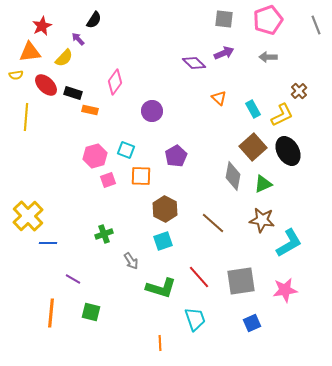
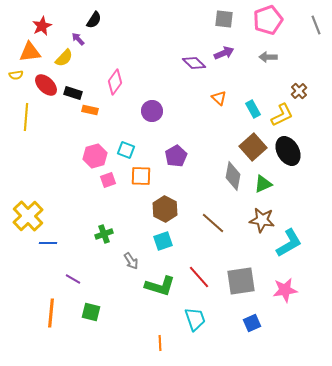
green L-shape at (161, 288): moved 1 px left, 2 px up
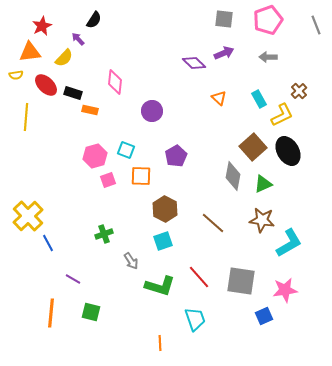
pink diamond at (115, 82): rotated 30 degrees counterclockwise
cyan rectangle at (253, 109): moved 6 px right, 10 px up
blue line at (48, 243): rotated 60 degrees clockwise
gray square at (241, 281): rotated 16 degrees clockwise
blue square at (252, 323): moved 12 px right, 7 px up
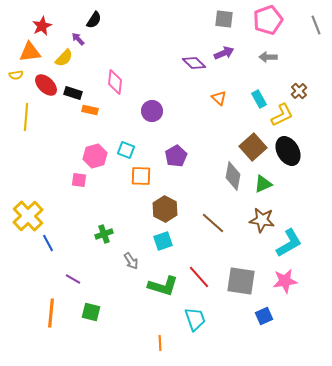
pink square at (108, 180): moved 29 px left; rotated 28 degrees clockwise
green L-shape at (160, 286): moved 3 px right
pink star at (285, 290): moved 9 px up
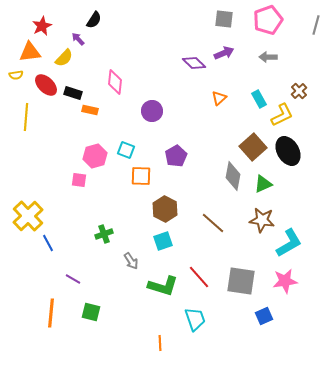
gray line at (316, 25): rotated 36 degrees clockwise
orange triangle at (219, 98): rotated 35 degrees clockwise
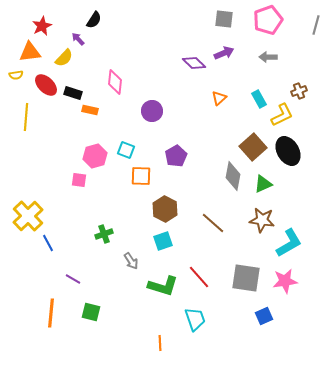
brown cross at (299, 91): rotated 21 degrees clockwise
gray square at (241, 281): moved 5 px right, 3 px up
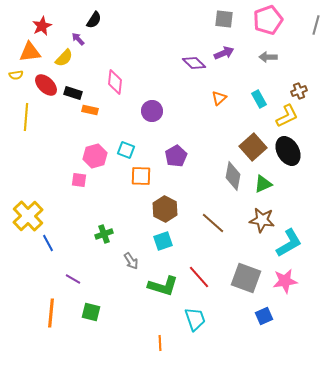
yellow L-shape at (282, 115): moved 5 px right, 1 px down
gray square at (246, 278): rotated 12 degrees clockwise
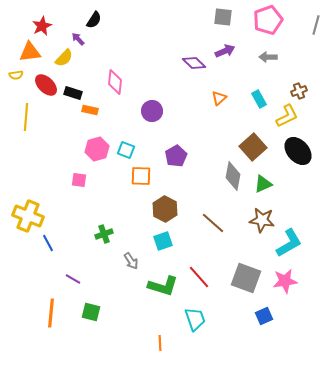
gray square at (224, 19): moved 1 px left, 2 px up
purple arrow at (224, 53): moved 1 px right, 2 px up
black ellipse at (288, 151): moved 10 px right; rotated 12 degrees counterclockwise
pink hexagon at (95, 156): moved 2 px right, 7 px up
yellow cross at (28, 216): rotated 24 degrees counterclockwise
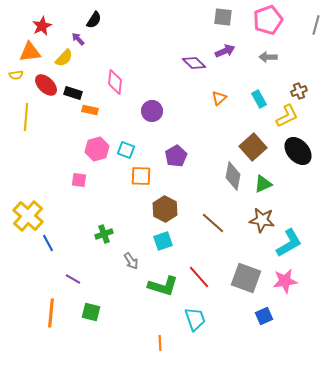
yellow cross at (28, 216): rotated 20 degrees clockwise
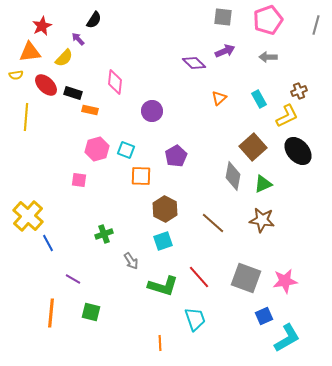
cyan L-shape at (289, 243): moved 2 px left, 95 px down
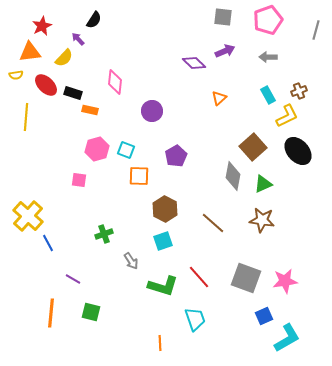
gray line at (316, 25): moved 5 px down
cyan rectangle at (259, 99): moved 9 px right, 4 px up
orange square at (141, 176): moved 2 px left
